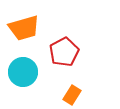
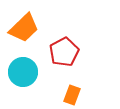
orange trapezoid: rotated 28 degrees counterclockwise
orange rectangle: rotated 12 degrees counterclockwise
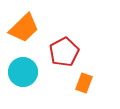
orange rectangle: moved 12 px right, 12 px up
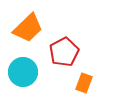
orange trapezoid: moved 4 px right
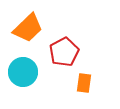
orange rectangle: rotated 12 degrees counterclockwise
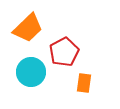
cyan circle: moved 8 px right
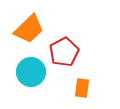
orange trapezoid: moved 1 px right, 1 px down
orange rectangle: moved 2 px left, 5 px down
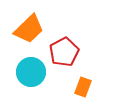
orange rectangle: moved 1 px right, 1 px up; rotated 12 degrees clockwise
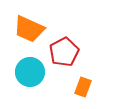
orange trapezoid: rotated 68 degrees clockwise
cyan circle: moved 1 px left
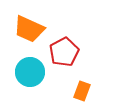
orange rectangle: moved 1 px left, 4 px down
